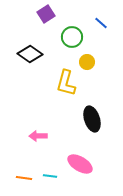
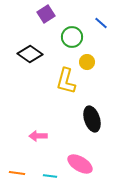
yellow L-shape: moved 2 px up
orange line: moved 7 px left, 5 px up
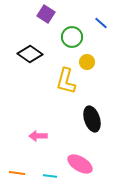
purple square: rotated 24 degrees counterclockwise
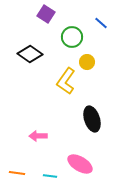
yellow L-shape: rotated 20 degrees clockwise
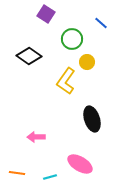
green circle: moved 2 px down
black diamond: moved 1 px left, 2 px down
pink arrow: moved 2 px left, 1 px down
cyan line: moved 1 px down; rotated 24 degrees counterclockwise
